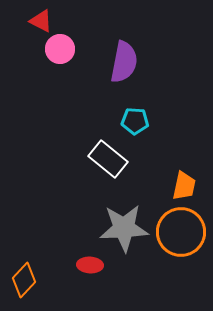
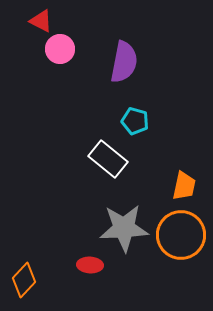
cyan pentagon: rotated 12 degrees clockwise
orange circle: moved 3 px down
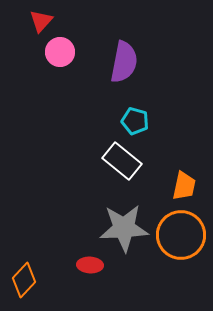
red triangle: rotated 45 degrees clockwise
pink circle: moved 3 px down
white rectangle: moved 14 px right, 2 px down
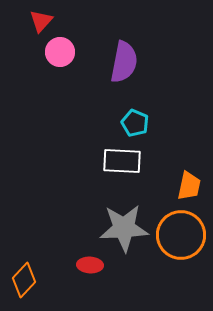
cyan pentagon: moved 2 px down; rotated 8 degrees clockwise
white rectangle: rotated 36 degrees counterclockwise
orange trapezoid: moved 5 px right
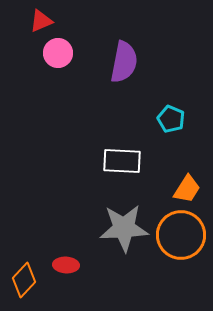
red triangle: rotated 25 degrees clockwise
pink circle: moved 2 px left, 1 px down
cyan pentagon: moved 36 px right, 4 px up
orange trapezoid: moved 2 px left, 3 px down; rotated 20 degrees clockwise
red ellipse: moved 24 px left
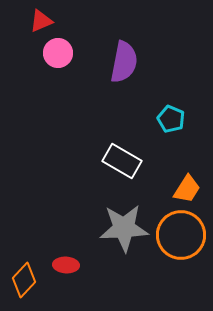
white rectangle: rotated 27 degrees clockwise
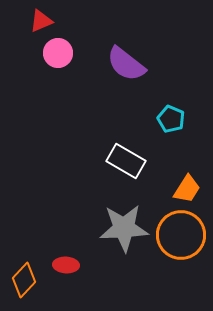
purple semicircle: moved 2 px right, 2 px down; rotated 117 degrees clockwise
white rectangle: moved 4 px right
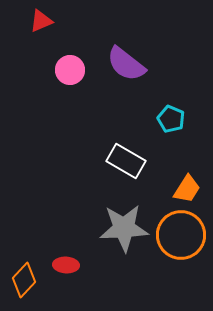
pink circle: moved 12 px right, 17 px down
